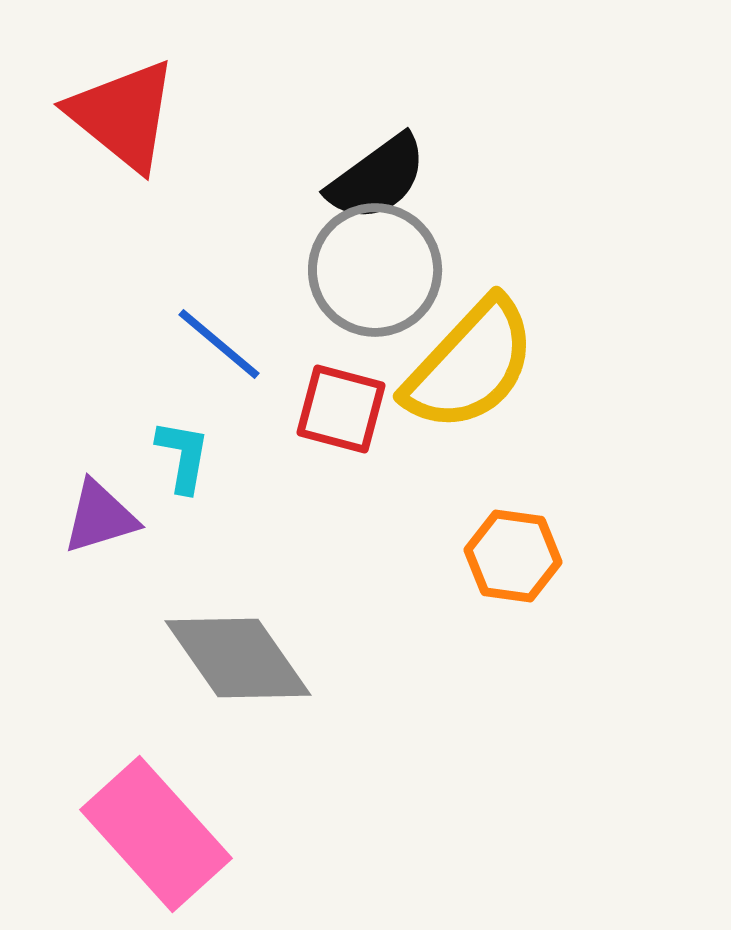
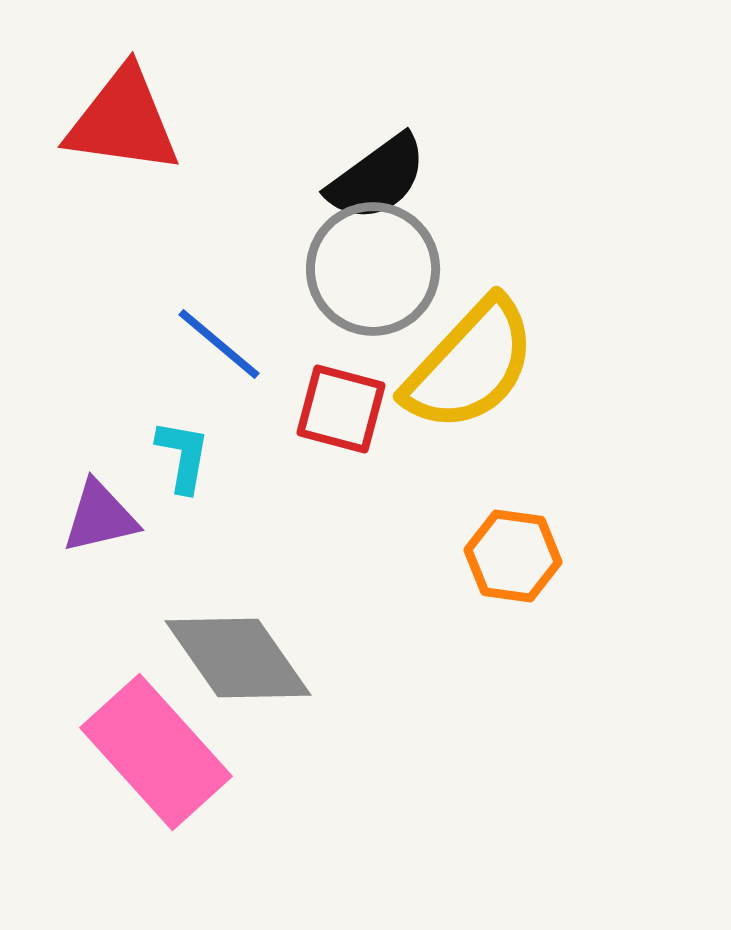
red triangle: moved 6 px down; rotated 31 degrees counterclockwise
gray circle: moved 2 px left, 1 px up
purple triangle: rotated 4 degrees clockwise
pink rectangle: moved 82 px up
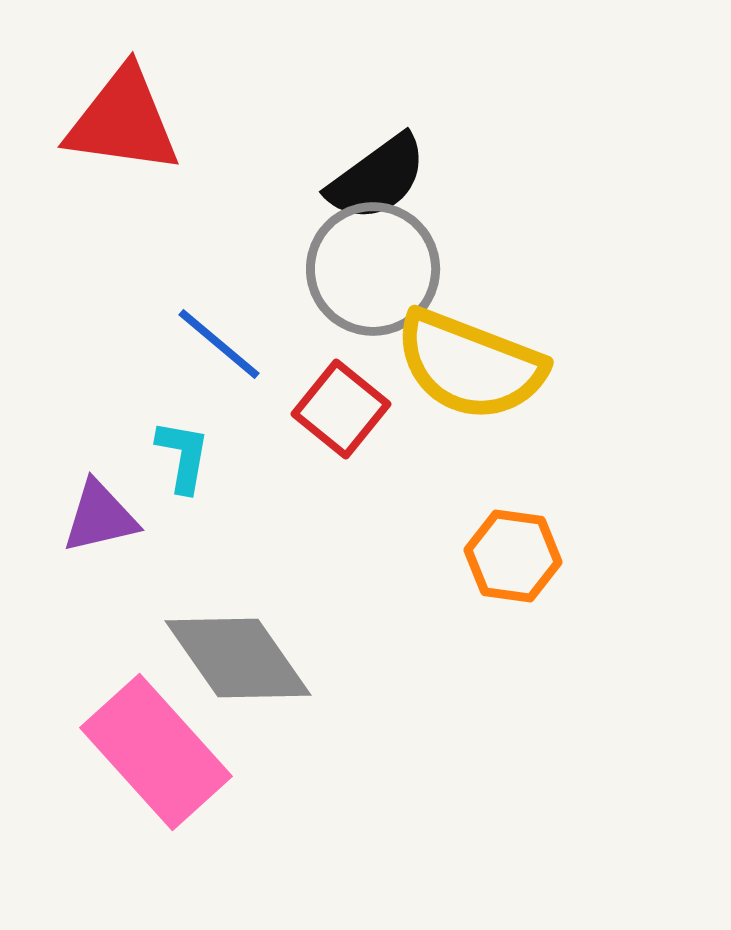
yellow semicircle: rotated 68 degrees clockwise
red square: rotated 24 degrees clockwise
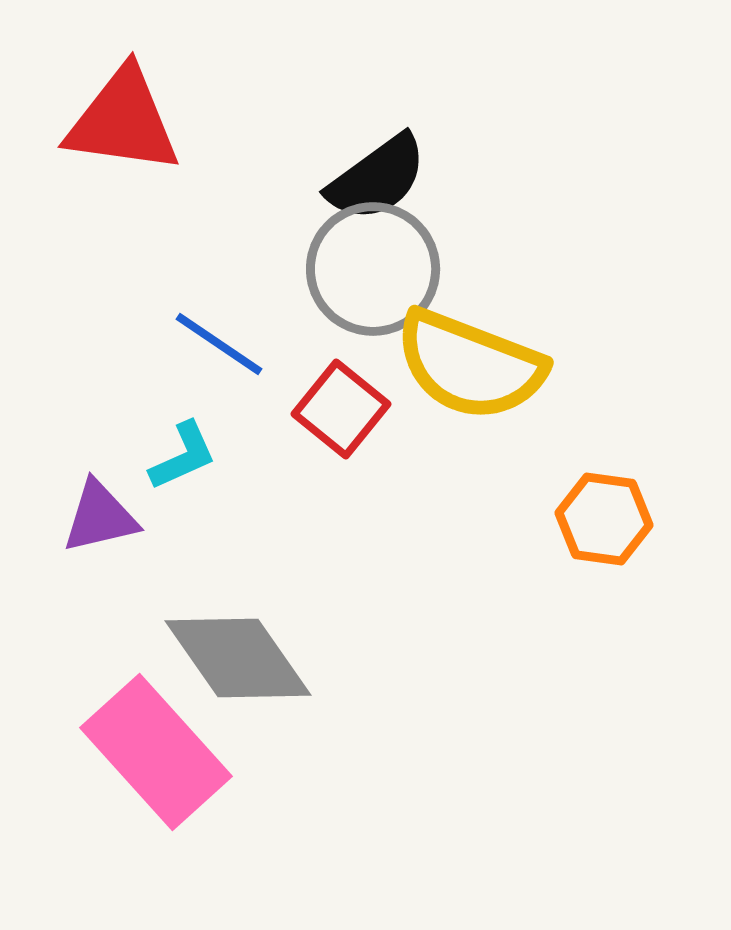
blue line: rotated 6 degrees counterclockwise
cyan L-shape: rotated 56 degrees clockwise
orange hexagon: moved 91 px right, 37 px up
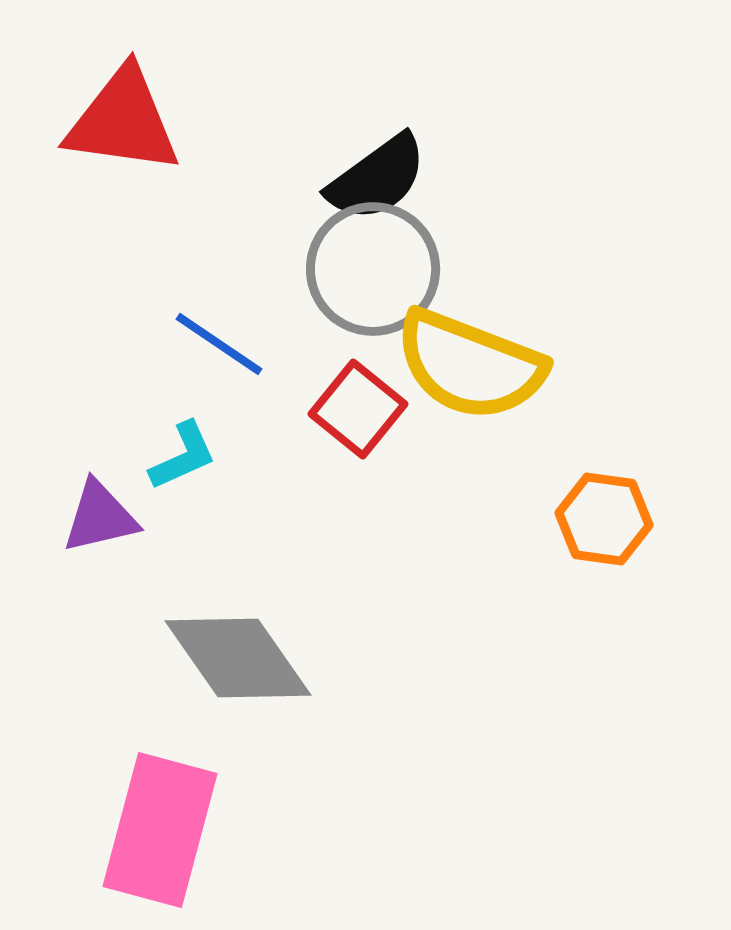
red square: moved 17 px right
pink rectangle: moved 4 px right, 78 px down; rotated 57 degrees clockwise
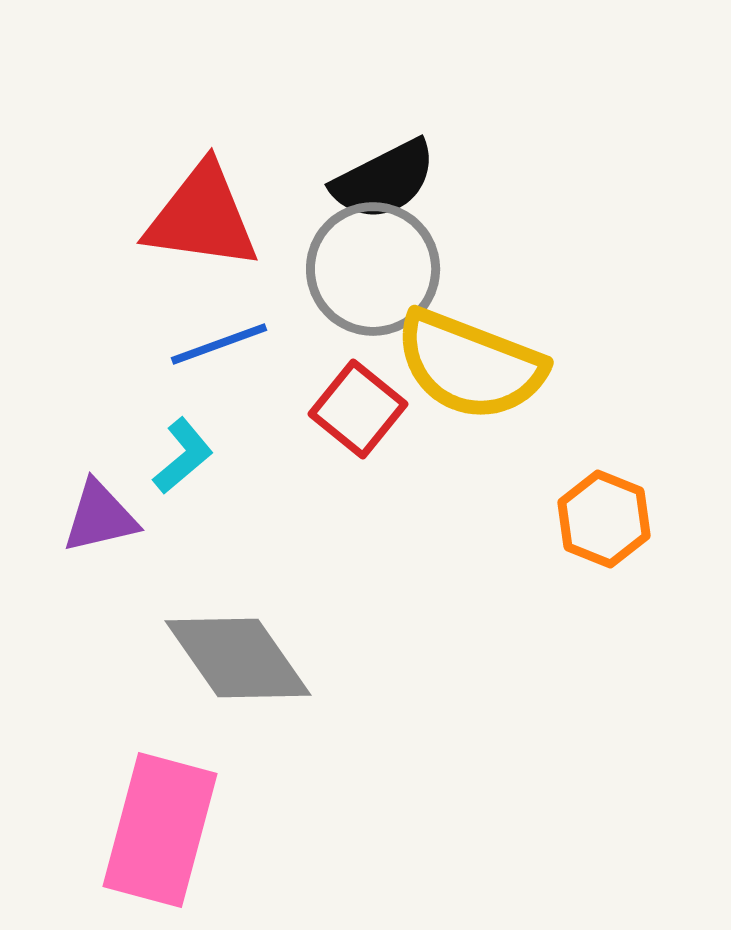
red triangle: moved 79 px right, 96 px down
black semicircle: moved 7 px right, 2 px down; rotated 9 degrees clockwise
blue line: rotated 54 degrees counterclockwise
cyan L-shape: rotated 16 degrees counterclockwise
orange hexagon: rotated 14 degrees clockwise
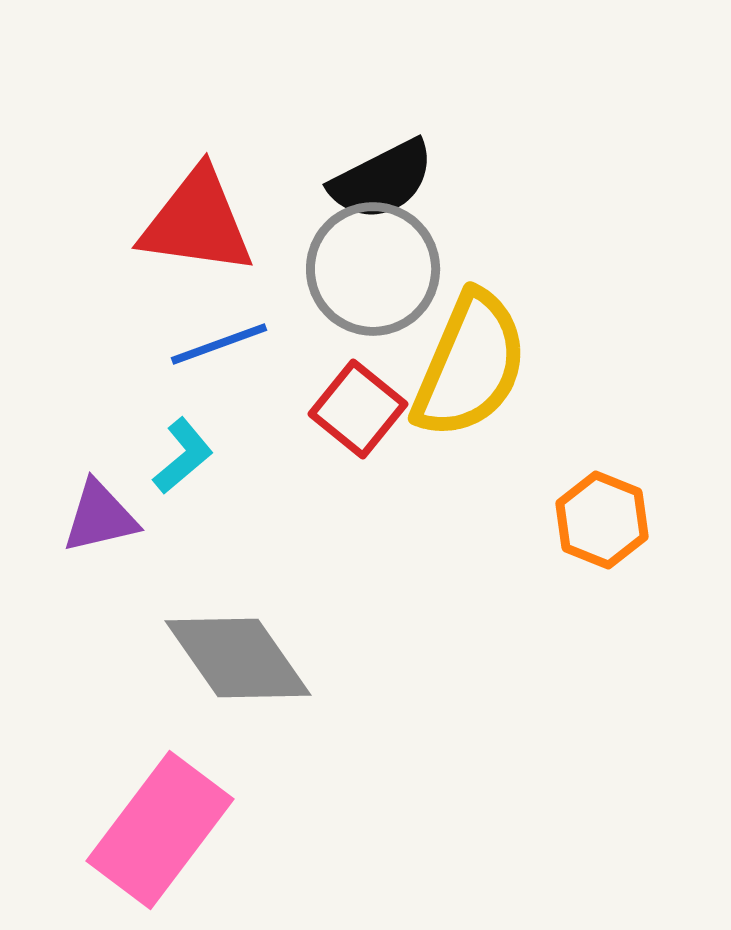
black semicircle: moved 2 px left
red triangle: moved 5 px left, 5 px down
yellow semicircle: rotated 88 degrees counterclockwise
orange hexagon: moved 2 px left, 1 px down
pink rectangle: rotated 22 degrees clockwise
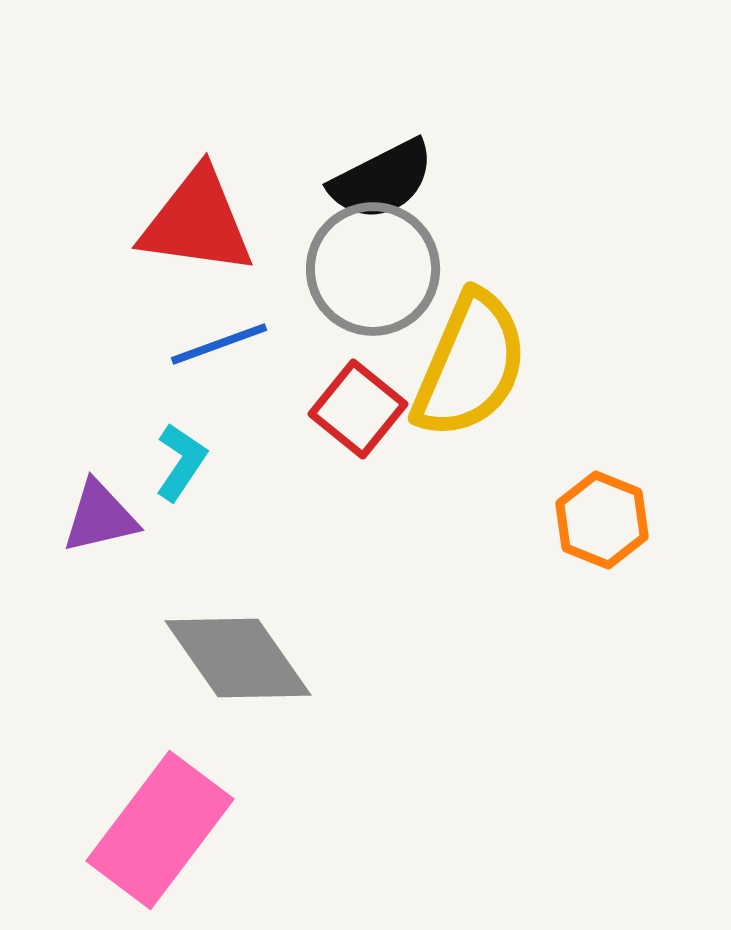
cyan L-shape: moved 2 px left, 6 px down; rotated 16 degrees counterclockwise
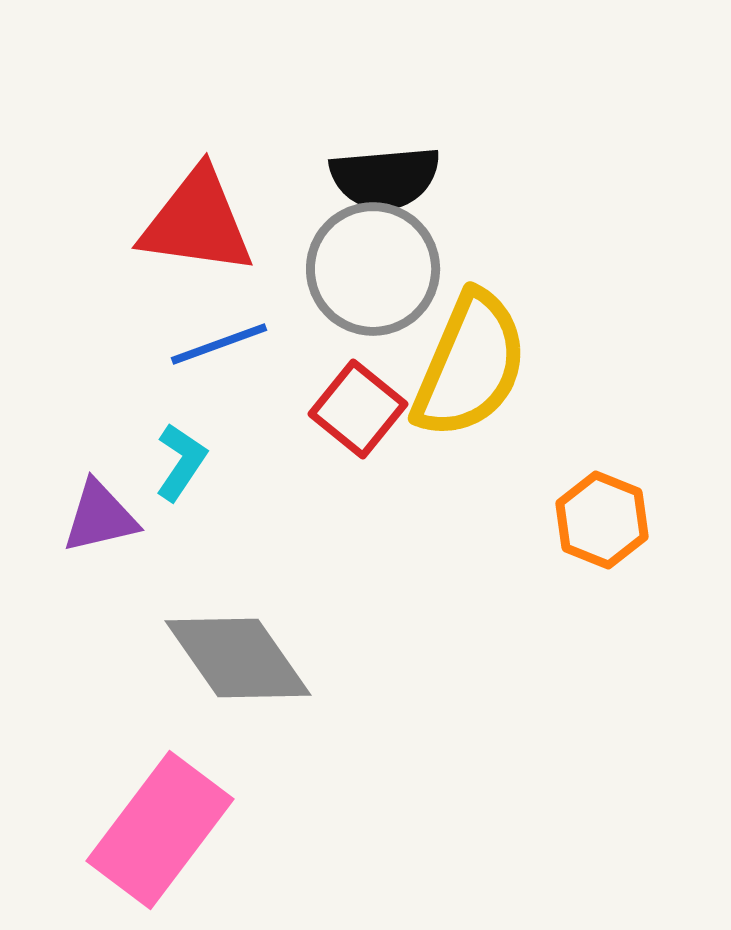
black semicircle: moved 3 px right, 2 px up; rotated 22 degrees clockwise
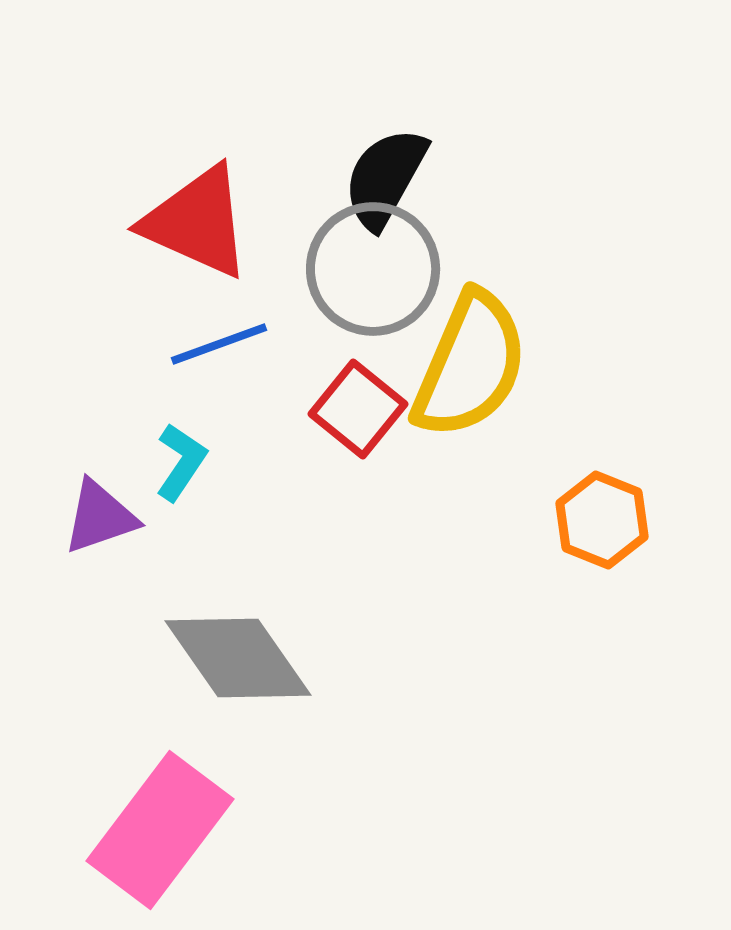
black semicircle: rotated 124 degrees clockwise
red triangle: rotated 16 degrees clockwise
purple triangle: rotated 6 degrees counterclockwise
